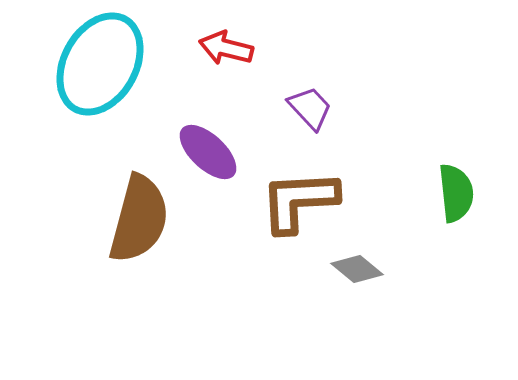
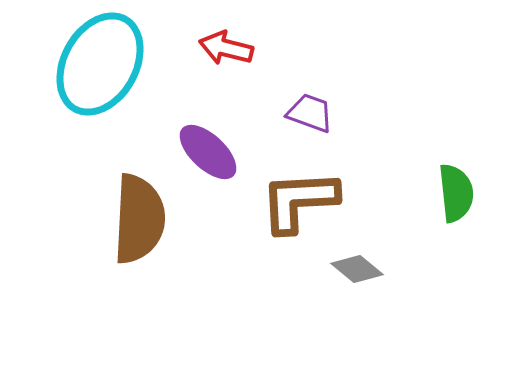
purple trapezoid: moved 5 px down; rotated 27 degrees counterclockwise
brown semicircle: rotated 12 degrees counterclockwise
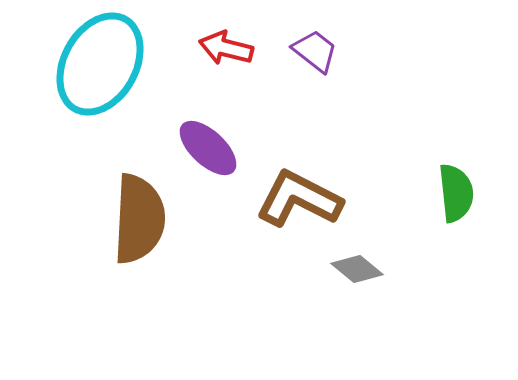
purple trapezoid: moved 5 px right, 62 px up; rotated 18 degrees clockwise
purple ellipse: moved 4 px up
brown L-shape: moved 2 px up; rotated 30 degrees clockwise
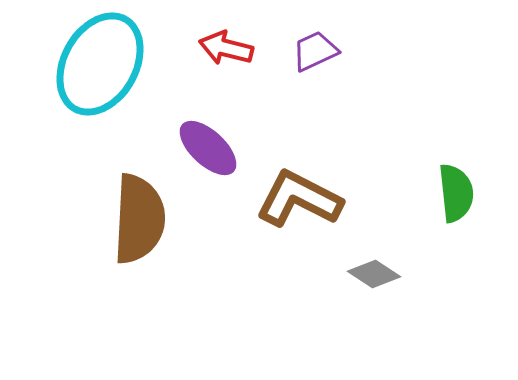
purple trapezoid: rotated 63 degrees counterclockwise
gray diamond: moved 17 px right, 5 px down; rotated 6 degrees counterclockwise
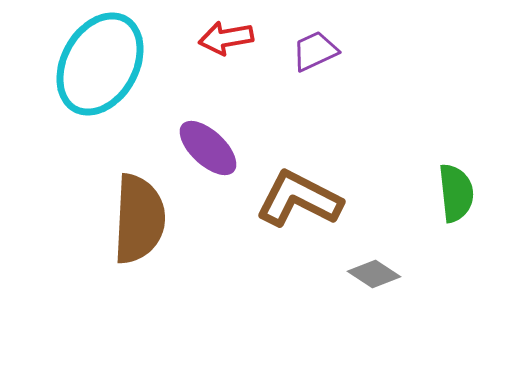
red arrow: moved 10 px up; rotated 24 degrees counterclockwise
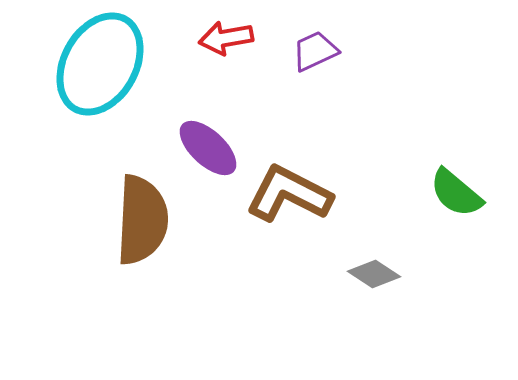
green semicircle: rotated 136 degrees clockwise
brown L-shape: moved 10 px left, 5 px up
brown semicircle: moved 3 px right, 1 px down
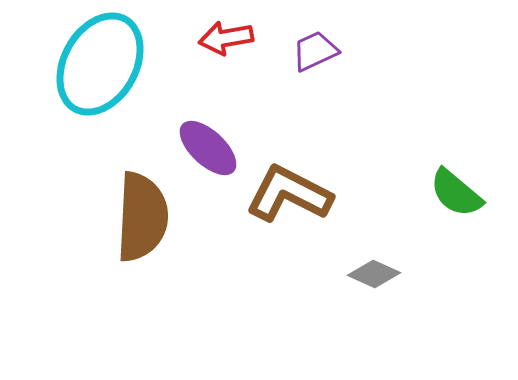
brown semicircle: moved 3 px up
gray diamond: rotated 9 degrees counterclockwise
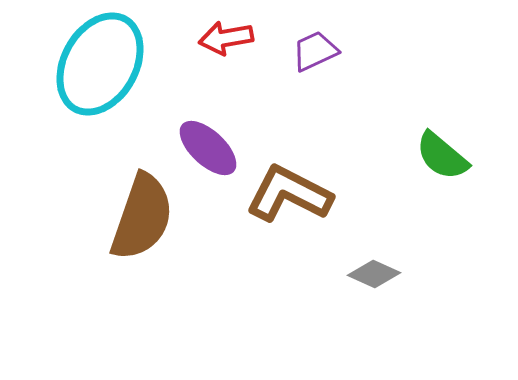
green semicircle: moved 14 px left, 37 px up
brown semicircle: rotated 16 degrees clockwise
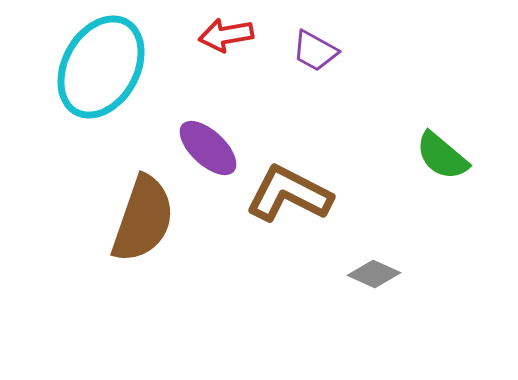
red arrow: moved 3 px up
purple trapezoid: rotated 126 degrees counterclockwise
cyan ellipse: moved 1 px right, 3 px down
brown semicircle: moved 1 px right, 2 px down
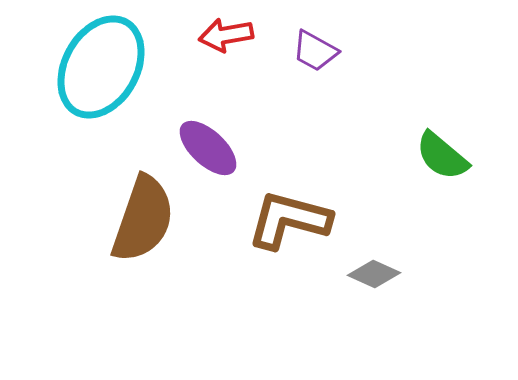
brown L-shape: moved 26 px down; rotated 12 degrees counterclockwise
